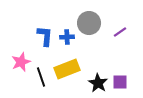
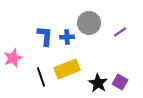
pink star: moved 8 px left, 4 px up
purple square: rotated 28 degrees clockwise
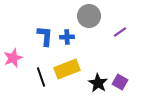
gray circle: moved 7 px up
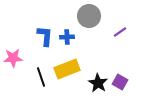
pink star: rotated 18 degrees clockwise
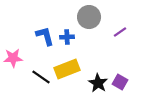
gray circle: moved 1 px down
blue L-shape: rotated 20 degrees counterclockwise
black line: rotated 36 degrees counterclockwise
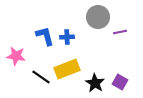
gray circle: moved 9 px right
purple line: rotated 24 degrees clockwise
pink star: moved 3 px right, 2 px up; rotated 12 degrees clockwise
black star: moved 3 px left
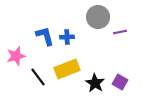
pink star: rotated 24 degrees counterclockwise
black line: moved 3 px left; rotated 18 degrees clockwise
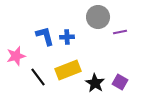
yellow rectangle: moved 1 px right, 1 px down
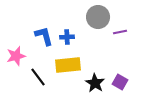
blue L-shape: moved 1 px left
yellow rectangle: moved 5 px up; rotated 15 degrees clockwise
